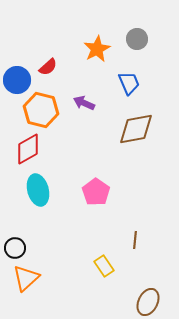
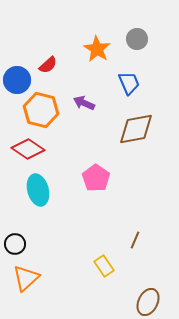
orange star: rotated 12 degrees counterclockwise
red semicircle: moved 2 px up
red diamond: rotated 64 degrees clockwise
pink pentagon: moved 14 px up
brown line: rotated 18 degrees clockwise
black circle: moved 4 px up
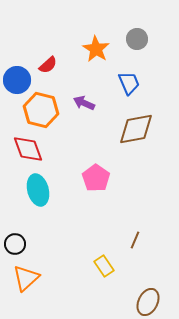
orange star: moved 1 px left
red diamond: rotated 36 degrees clockwise
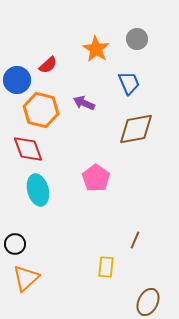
yellow rectangle: moved 2 px right, 1 px down; rotated 40 degrees clockwise
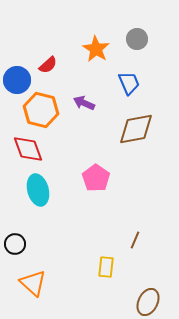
orange triangle: moved 7 px right, 5 px down; rotated 36 degrees counterclockwise
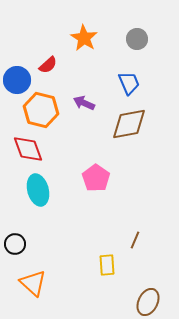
orange star: moved 12 px left, 11 px up
brown diamond: moved 7 px left, 5 px up
yellow rectangle: moved 1 px right, 2 px up; rotated 10 degrees counterclockwise
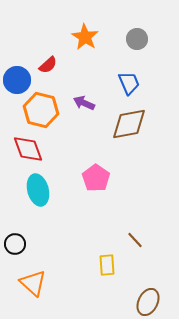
orange star: moved 1 px right, 1 px up
brown line: rotated 66 degrees counterclockwise
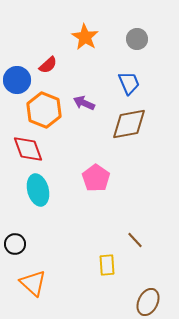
orange hexagon: moved 3 px right; rotated 8 degrees clockwise
